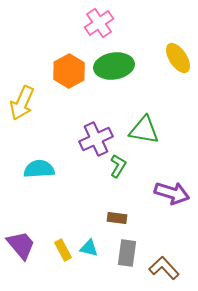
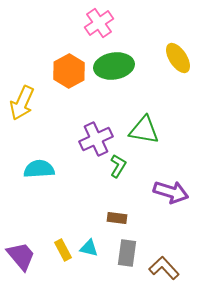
purple arrow: moved 1 px left, 1 px up
purple trapezoid: moved 11 px down
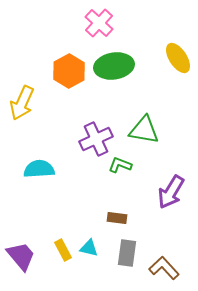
pink cross: rotated 12 degrees counterclockwise
green L-shape: moved 2 px right, 1 px up; rotated 100 degrees counterclockwise
purple arrow: rotated 104 degrees clockwise
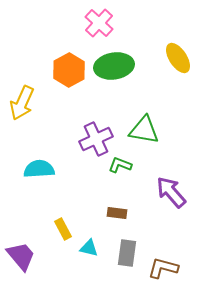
orange hexagon: moved 1 px up
purple arrow: rotated 108 degrees clockwise
brown rectangle: moved 5 px up
yellow rectangle: moved 21 px up
brown L-shape: moved 1 px left; rotated 32 degrees counterclockwise
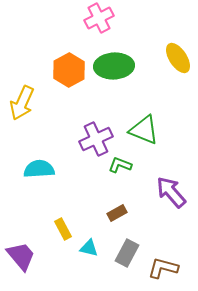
pink cross: moved 5 px up; rotated 20 degrees clockwise
green ellipse: rotated 6 degrees clockwise
green triangle: rotated 12 degrees clockwise
brown rectangle: rotated 36 degrees counterclockwise
gray rectangle: rotated 20 degrees clockwise
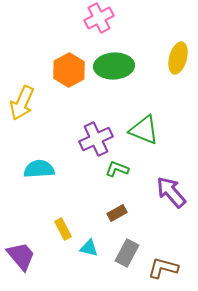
yellow ellipse: rotated 48 degrees clockwise
green L-shape: moved 3 px left, 4 px down
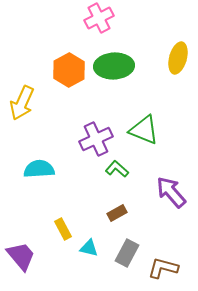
green L-shape: rotated 20 degrees clockwise
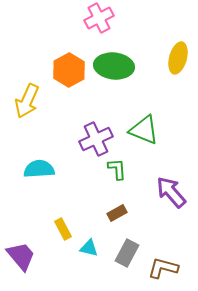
green ellipse: rotated 9 degrees clockwise
yellow arrow: moved 5 px right, 2 px up
green L-shape: rotated 45 degrees clockwise
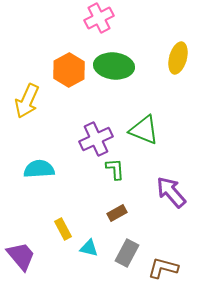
green L-shape: moved 2 px left
